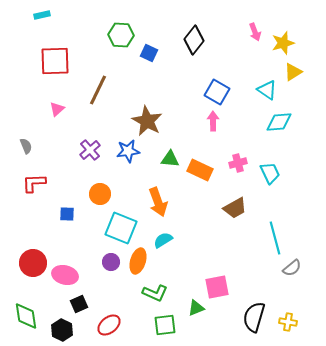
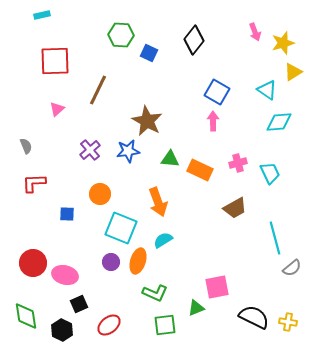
black semicircle at (254, 317): rotated 100 degrees clockwise
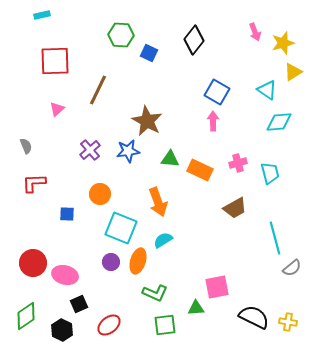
cyan trapezoid at (270, 173): rotated 10 degrees clockwise
green triangle at (196, 308): rotated 18 degrees clockwise
green diamond at (26, 316): rotated 64 degrees clockwise
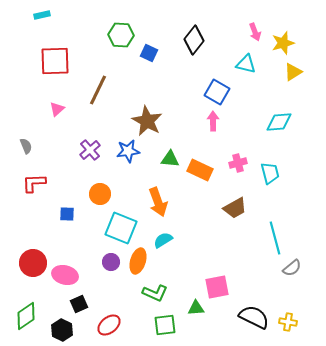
cyan triangle at (267, 90): moved 21 px left, 26 px up; rotated 20 degrees counterclockwise
